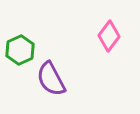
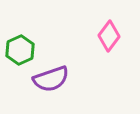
purple semicircle: rotated 81 degrees counterclockwise
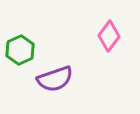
purple semicircle: moved 4 px right
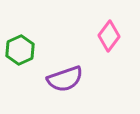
purple semicircle: moved 10 px right
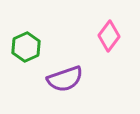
green hexagon: moved 6 px right, 3 px up
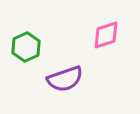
pink diamond: moved 3 px left, 1 px up; rotated 36 degrees clockwise
